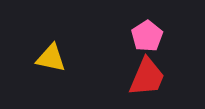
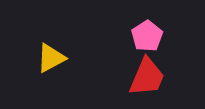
yellow triangle: rotated 40 degrees counterclockwise
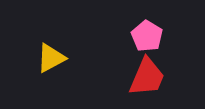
pink pentagon: rotated 8 degrees counterclockwise
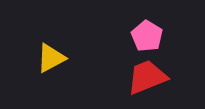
red trapezoid: rotated 135 degrees counterclockwise
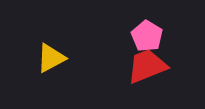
red trapezoid: moved 11 px up
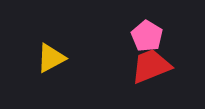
red trapezoid: moved 4 px right
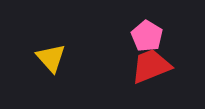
yellow triangle: rotated 44 degrees counterclockwise
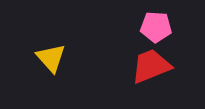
pink pentagon: moved 9 px right, 9 px up; rotated 28 degrees counterclockwise
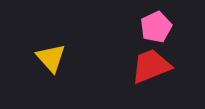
pink pentagon: rotated 28 degrees counterclockwise
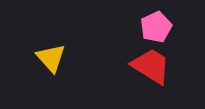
red trapezoid: rotated 54 degrees clockwise
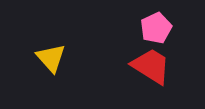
pink pentagon: moved 1 px down
